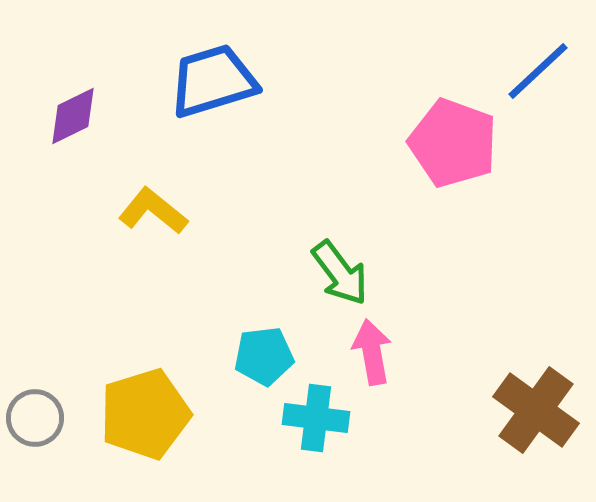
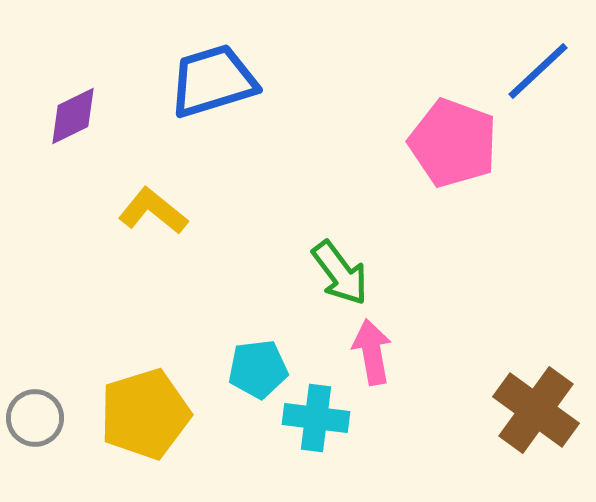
cyan pentagon: moved 6 px left, 13 px down
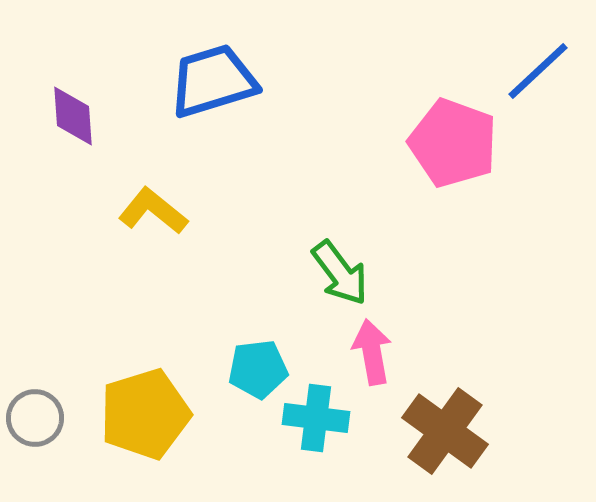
purple diamond: rotated 68 degrees counterclockwise
brown cross: moved 91 px left, 21 px down
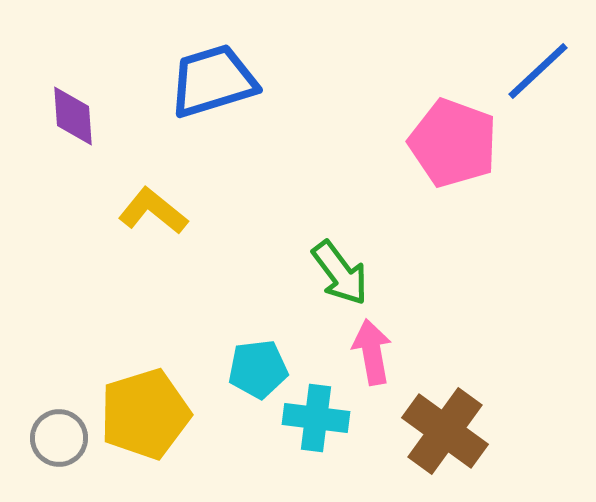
gray circle: moved 24 px right, 20 px down
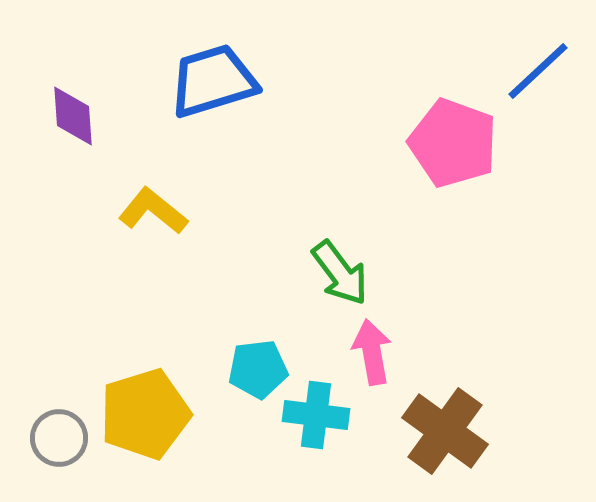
cyan cross: moved 3 px up
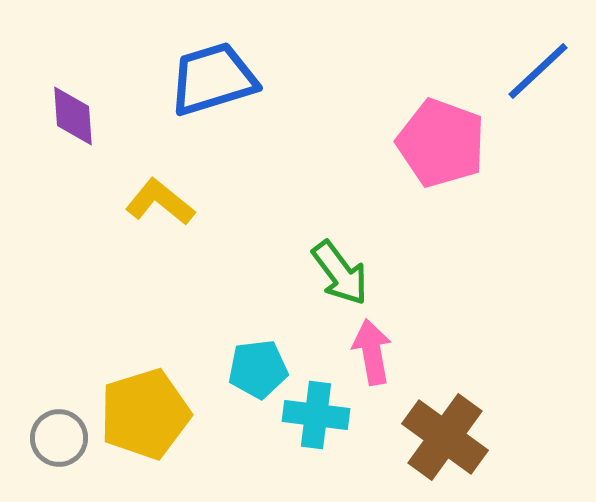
blue trapezoid: moved 2 px up
pink pentagon: moved 12 px left
yellow L-shape: moved 7 px right, 9 px up
brown cross: moved 6 px down
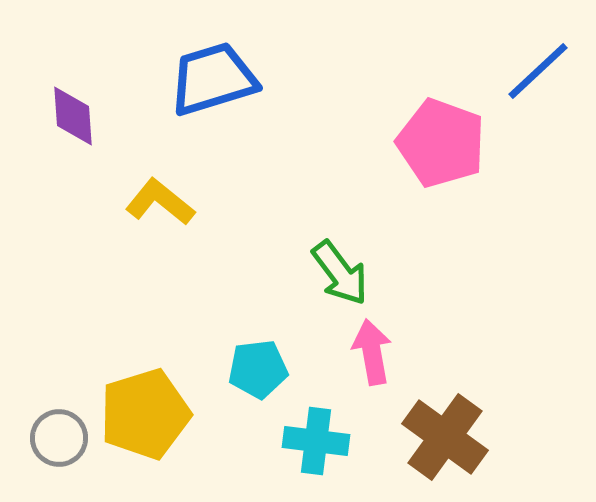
cyan cross: moved 26 px down
